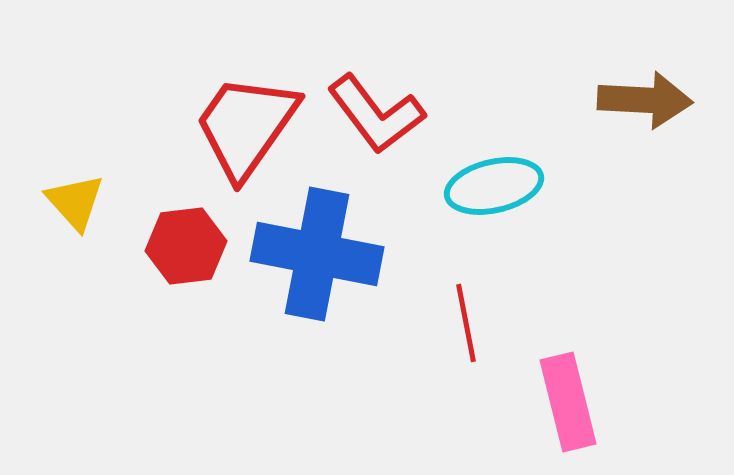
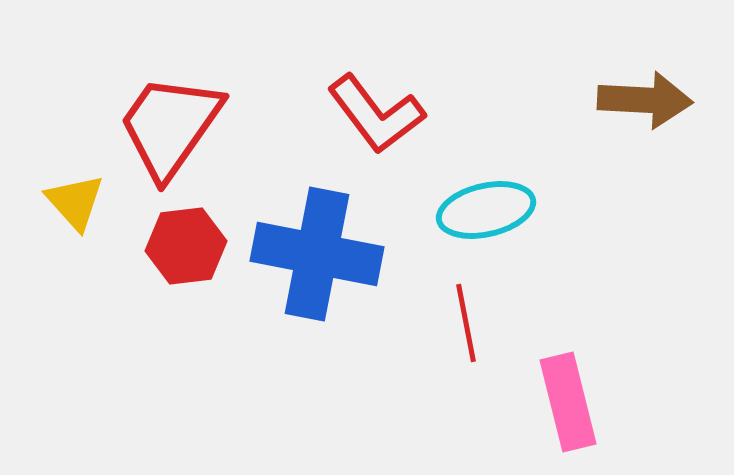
red trapezoid: moved 76 px left
cyan ellipse: moved 8 px left, 24 px down
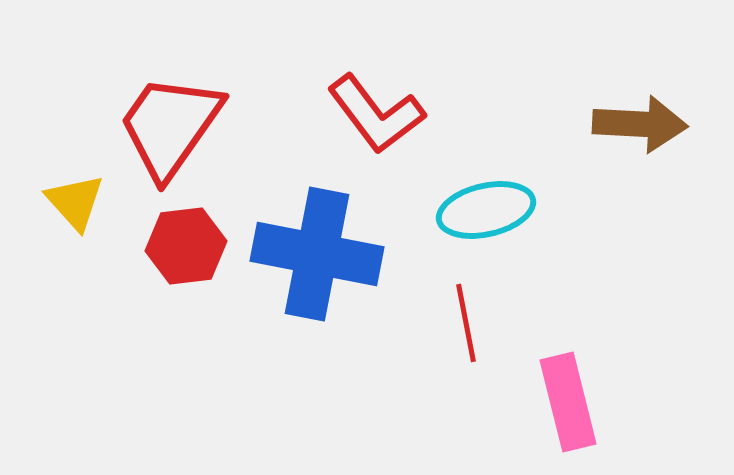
brown arrow: moved 5 px left, 24 px down
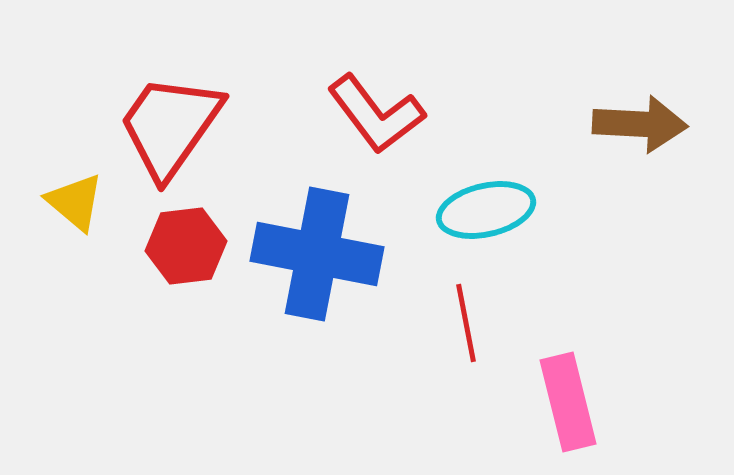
yellow triangle: rotated 8 degrees counterclockwise
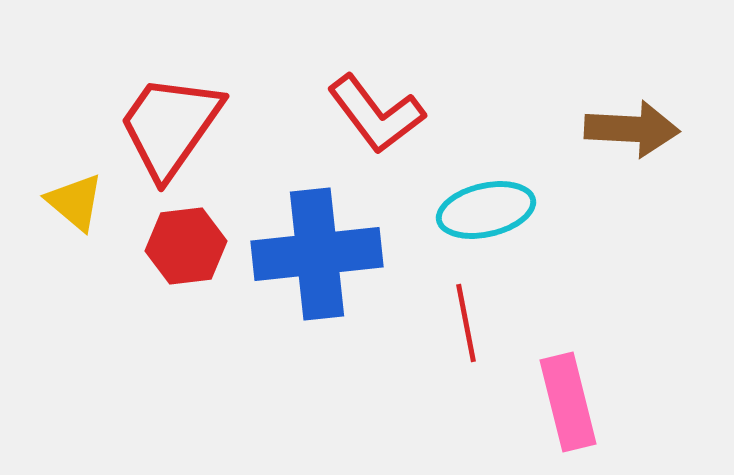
brown arrow: moved 8 px left, 5 px down
blue cross: rotated 17 degrees counterclockwise
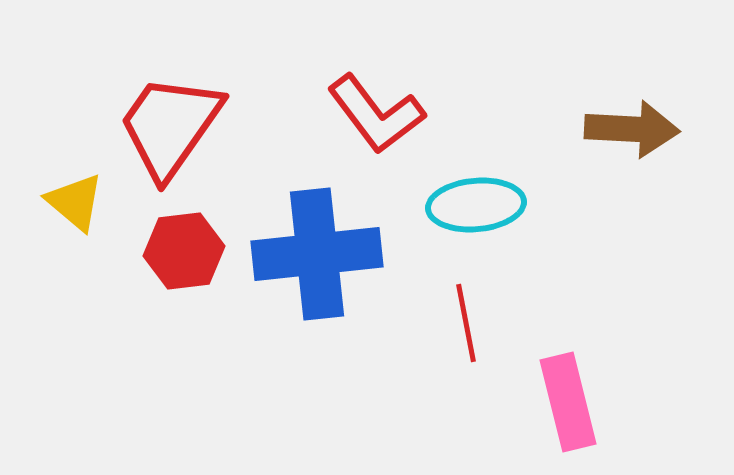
cyan ellipse: moved 10 px left, 5 px up; rotated 8 degrees clockwise
red hexagon: moved 2 px left, 5 px down
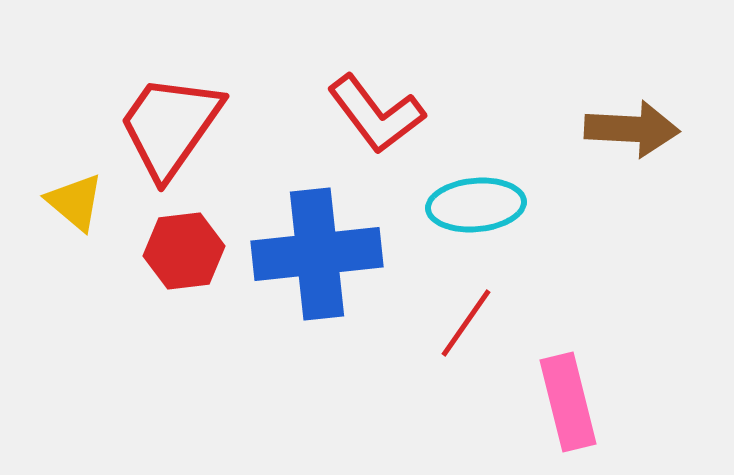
red line: rotated 46 degrees clockwise
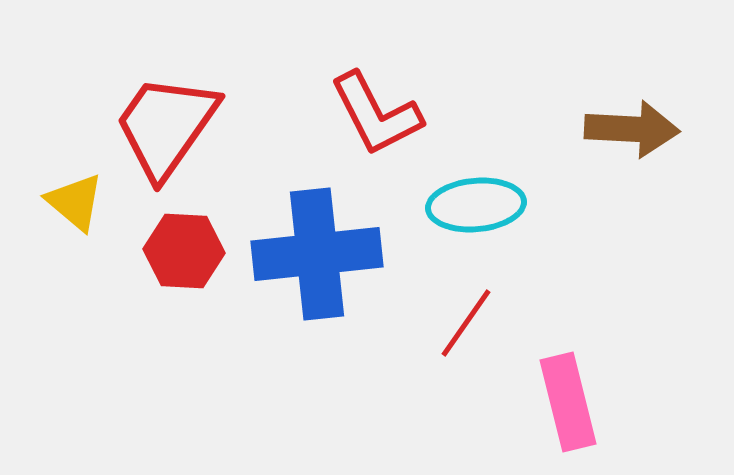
red L-shape: rotated 10 degrees clockwise
red trapezoid: moved 4 px left
red hexagon: rotated 10 degrees clockwise
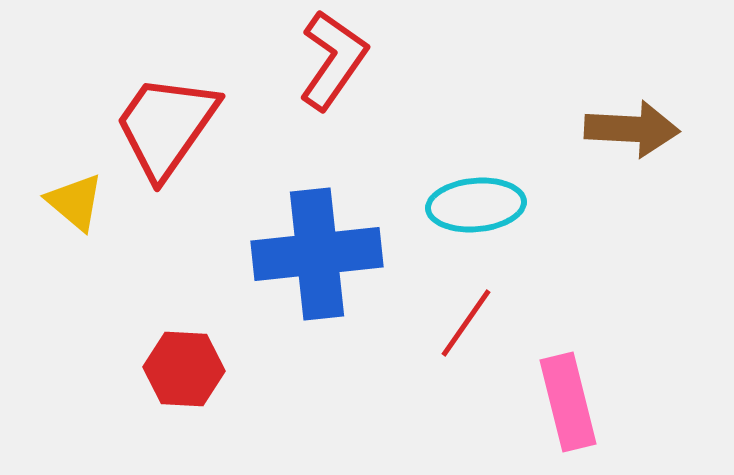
red L-shape: moved 43 px left, 54 px up; rotated 118 degrees counterclockwise
red hexagon: moved 118 px down
